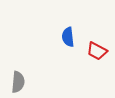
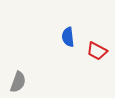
gray semicircle: rotated 15 degrees clockwise
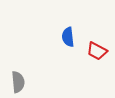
gray semicircle: rotated 25 degrees counterclockwise
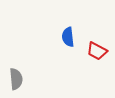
gray semicircle: moved 2 px left, 3 px up
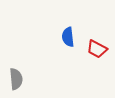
red trapezoid: moved 2 px up
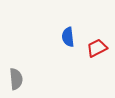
red trapezoid: moved 1 px up; rotated 125 degrees clockwise
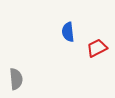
blue semicircle: moved 5 px up
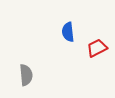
gray semicircle: moved 10 px right, 4 px up
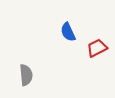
blue semicircle: rotated 18 degrees counterclockwise
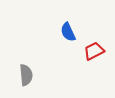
red trapezoid: moved 3 px left, 3 px down
